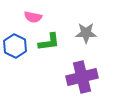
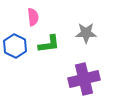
pink semicircle: rotated 108 degrees counterclockwise
green L-shape: moved 2 px down
purple cross: moved 2 px right, 2 px down
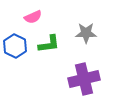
pink semicircle: rotated 72 degrees clockwise
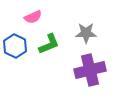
green L-shape: rotated 15 degrees counterclockwise
purple cross: moved 6 px right, 9 px up
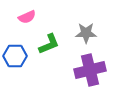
pink semicircle: moved 6 px left
blue hexagon: moved 10 px down; rotated 25 degrees counterclockwise
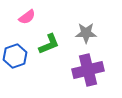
pink semicircle: rotated 12 degrees counterclockwise
blue hexagon: rotated 20 degrees counterclockwise
purple cross: moved 2 px left
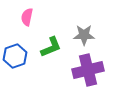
pink semicircle: rotated 138 degrees clockwise
gray star: moved 2 px left, 2 px down
green L-shape: moved 2 px right, 3 px down
